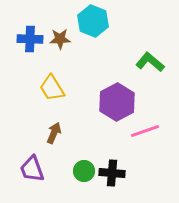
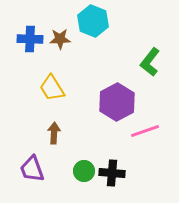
green L-shape: rotated 92 degrees counterclockwise
brown arrow: rotated 20 degrees counterclockwise
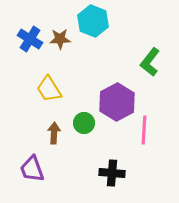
blue cross: rotated 30 degrees clockwise
yellow trapezoid: moved 3 px left, 1 px down
pink line: moved 1 px left, 1 px up; rotated 68 degrees counterclockwise
green circle: moved 48 px up
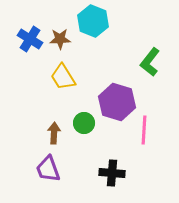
yellow trapezoid: moved 14 px right, 12 px up
purple hexagon: rotated 15 degrees counterclockwise
purple trapezoid: moved 16 px right
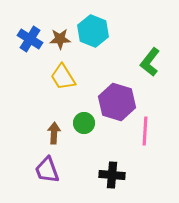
cyan hexagon: moved 10 px down
pink line: moved 1 px right, 1 px down
purple trapezoid: moved 1 px left, 1 px down
black cross: moved 2 px down
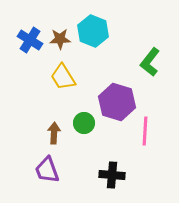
blue cross: moved 1 px down
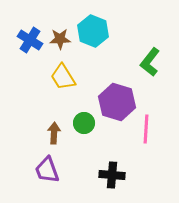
pink line: moved 1 px right, 2 px up
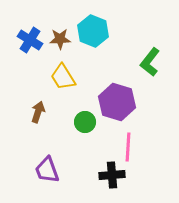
green circle: moved 1 px right, 1 px up
pink line: moved 18 px left, 18 px down
brown arrow: moved 16 px left, 21 px up; rotated 15 degrees clockwise
black cross: rotated 10 degrees counterclockwise
